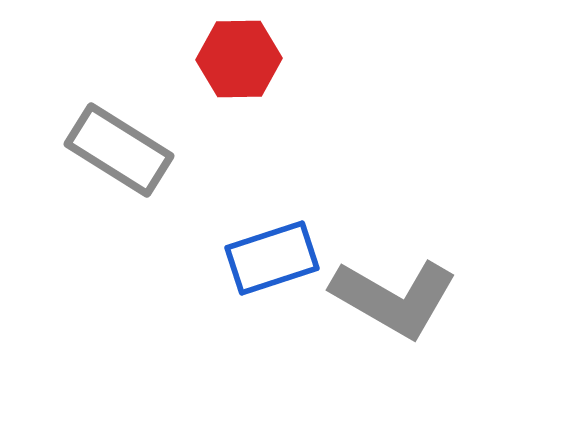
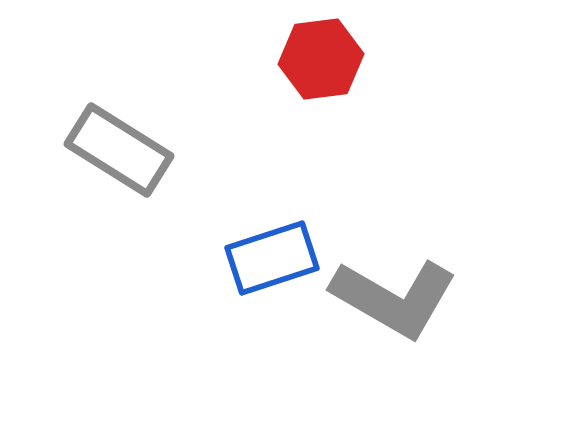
red hexagon: moved 82 px right; rotated 6 degrees counterclockwise
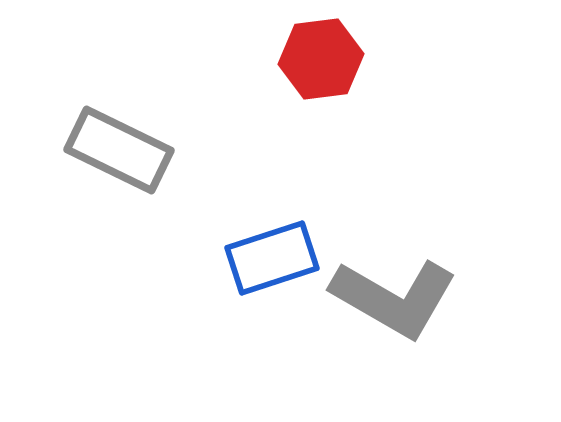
gray rectangle: rotated 6 degrees counterclockwise
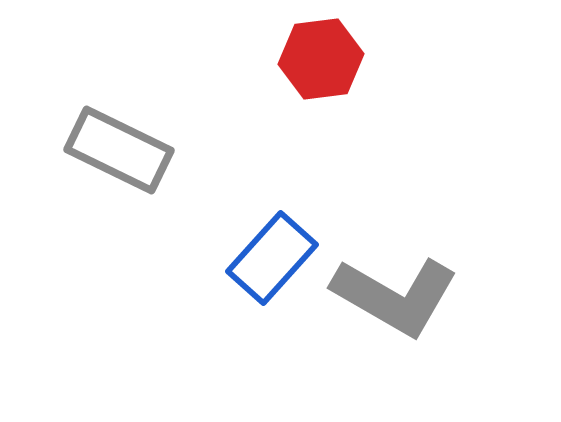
blue rectangle: rotated 30 degrees counterclockwise
gray L-shape: moved 1 px right, 2 px up
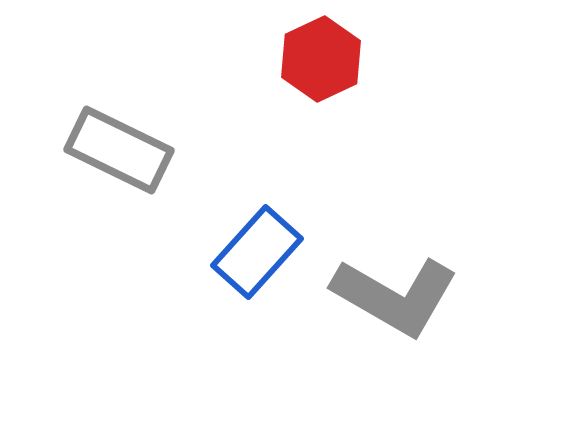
red hexagon: rotated 18 degrees counterclockwise
blue rectangle: moved 15 px left, 6 px up
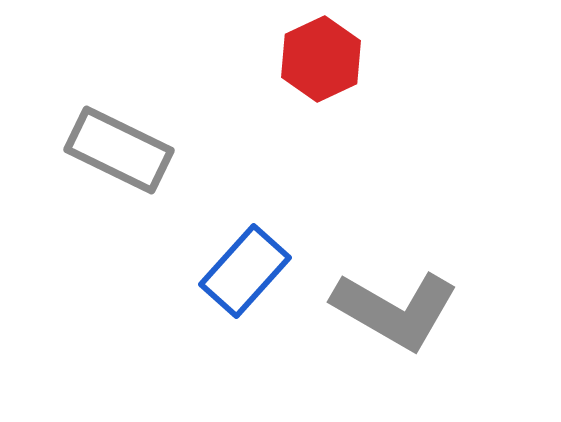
blue rectangle: moved 12 px left, 19 px down
gray L-shape: moved 14 px down
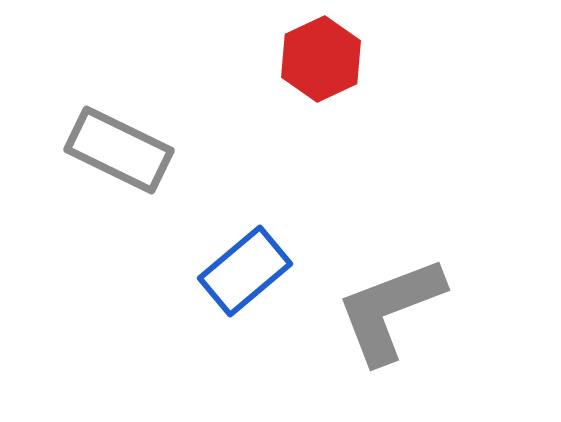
blue rectangle: rotated 8 degrees clockwise
gray L-shape: moved 5 px left; rotated 129 degrees clockwise
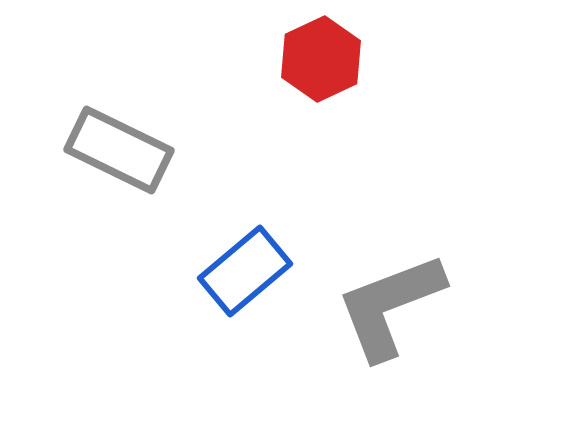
gray L-shape: moved 4 px up
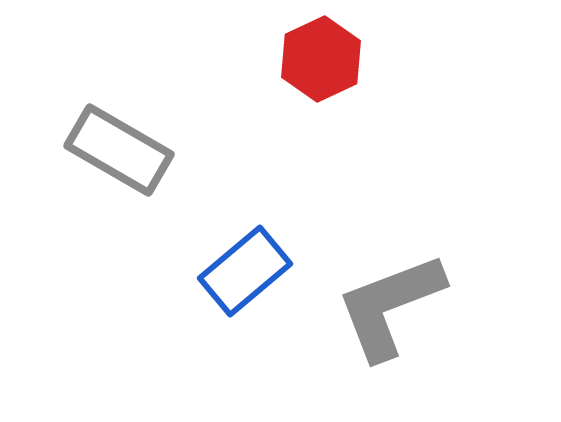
gray rectangle: rotated 4 degrees clockwise
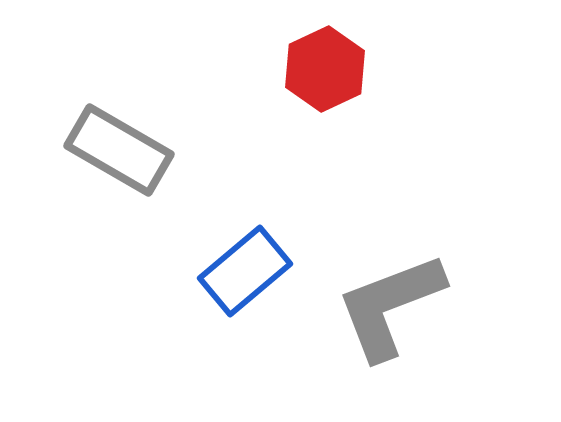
red hexagon: moved 4 px right, 10 px down
